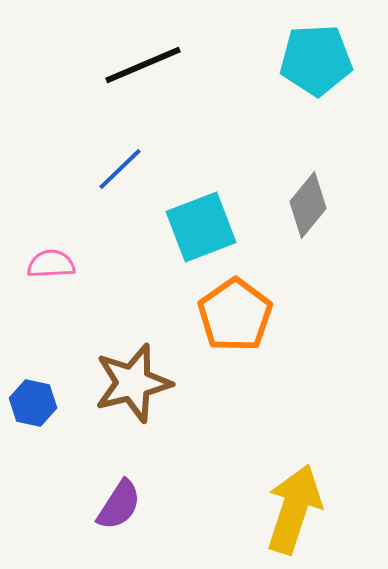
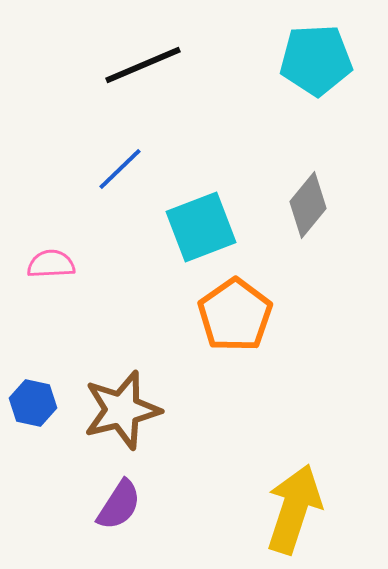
brown star: moved 11 px left, 27 px down
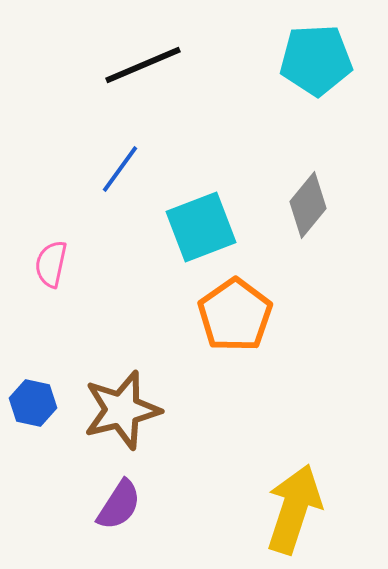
blue line: rotated 10 degrees counterclockwise
pink semicircle: rotated 75 degrees counterclockwise
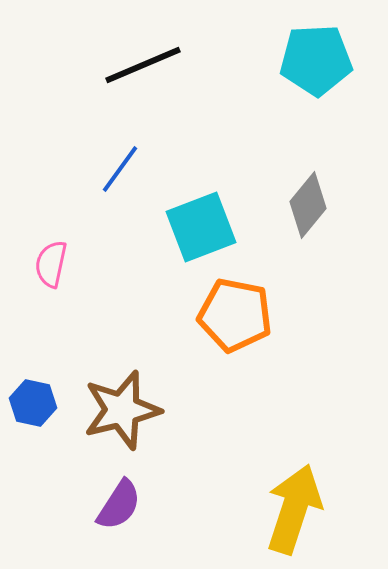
orange pentagon: rotated 26 degrees counterclockwise
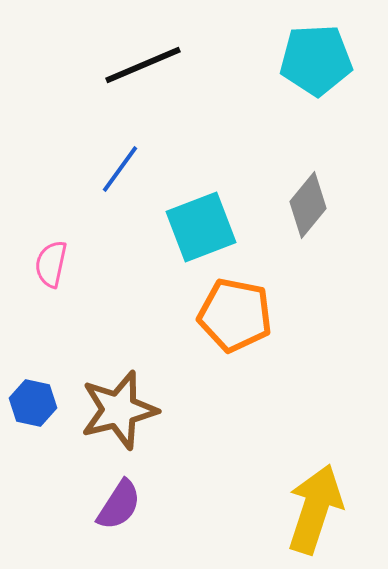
brown star: moved 3 px left
yellow arrow: moved 21 px right
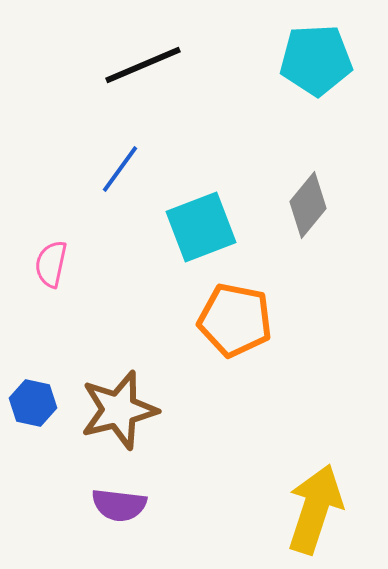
orange pentagon: moved 5 px down
purple semicircle: rotated 64 degrees clockwise
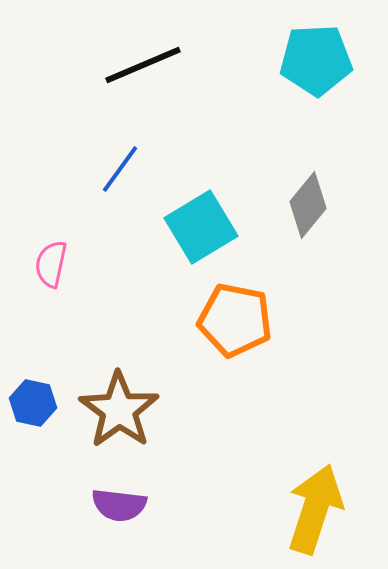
cyan square: rotated 10 degrees counterclockwise
brown star: rotated 22 degrees counterclockwise
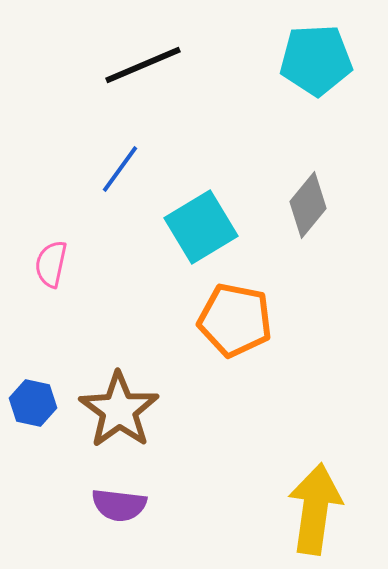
yellow arrow: rotated 10 degrees counterclockwise
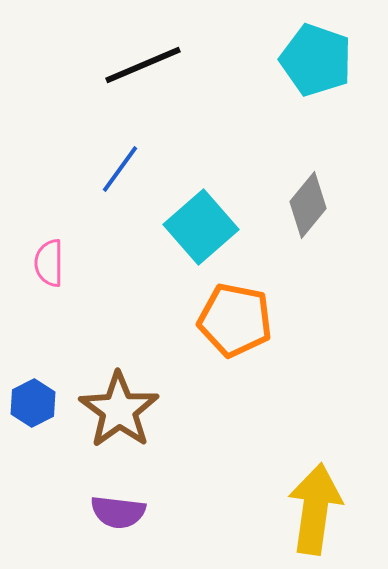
cyan pentagon: rotated 22 degrees clockwise
cyan square: rotated 10 degrees counterclockwise
pink semicircle: moved 2 px left, 1 px up; rotated 12 degrees counterclockwise
blue hexagon: rotated 21 degrees clockwise
purple semicircle: moved 1 px left, 7 px down
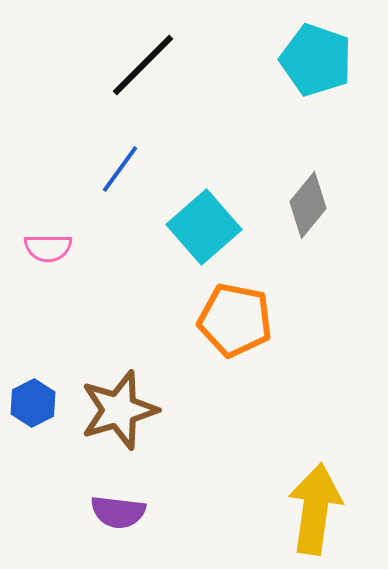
black line: rotated 22 degrees counterclockwise
cyan square: moved 3 px right
pink semicircle: moved 1 px left, 15 px up; rotated 90 degrees counterclockwise
brown star: rotated 20 degrees clockwise
